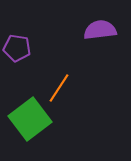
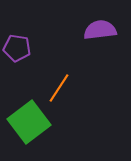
green square: moved 1 px left, 3 px down
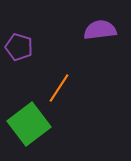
purple pentagon: moved 2 px right, 1 px up; rotated 8 degrees clockwise
green square: moved 2 px down
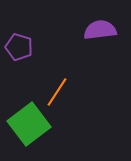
orange line: moved 2 px left, 4 px down
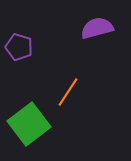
purple semicircle: moved 3 px left, 2 px up; rotated 8 degrees counterclockwise
orange line: moved 11 px right
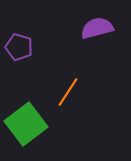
green square: moved 3 px left
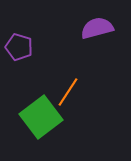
green square: moved 15 px right, 7 px up
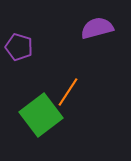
green square: moved 2 px up
